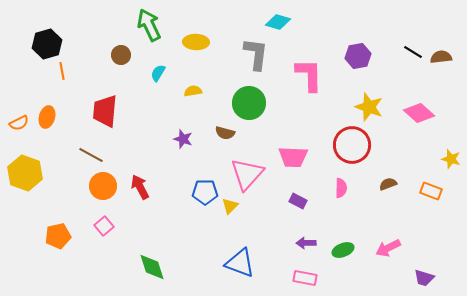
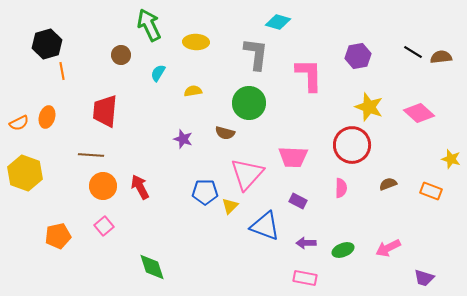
brown line at (91, 155): rotated 25 degrees counterclockwise
blue triangle at (240, 263): moved 25 px right, 37 px up
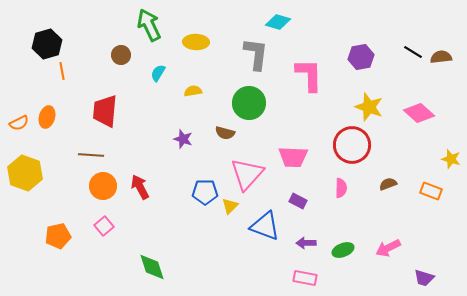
purple hexagon at (358, 56): moved 3 px right, 1 px down
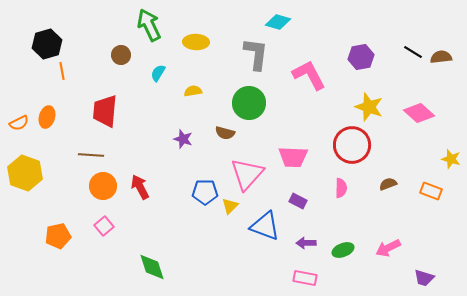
pink L-shape at (309, 75): rotated 27 degrees counterclockwise
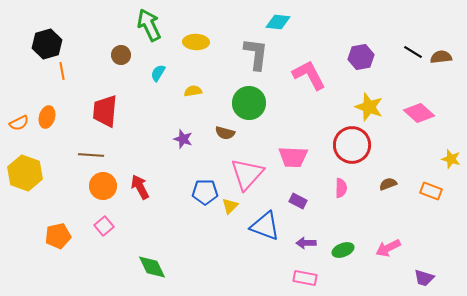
cyan diamond at (278, 22): rotated 10 degrees counterclockwise
green diamond at (152, 267): rotated 8 degrees counterclockwise
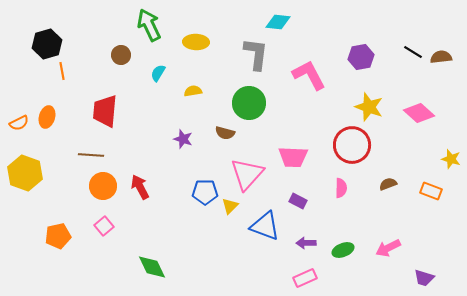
pink rectangle at (305, 278): rotated 35 degrees counterclockwise
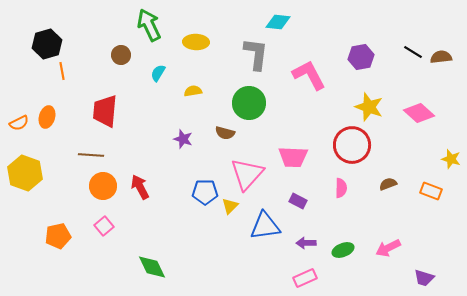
blue triangle at (265, 226): rotated 28 degrees counterclockwise
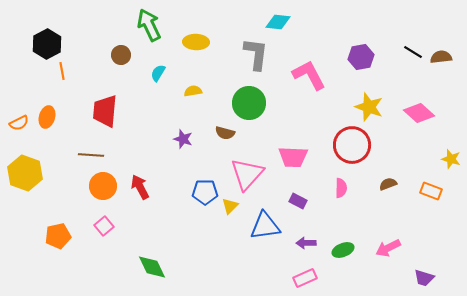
black hexagon at (47, 44): rotated 12 degrees counterclockwise
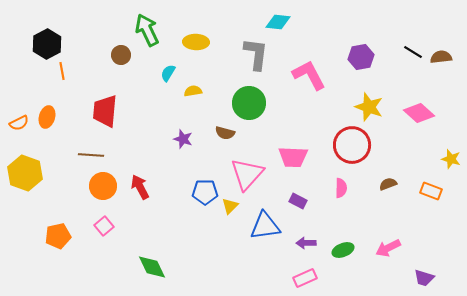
green arrow at (149, 25): moved 2 px left, 5 px down
cyan semicircle at (158, 73): moved 10 px right
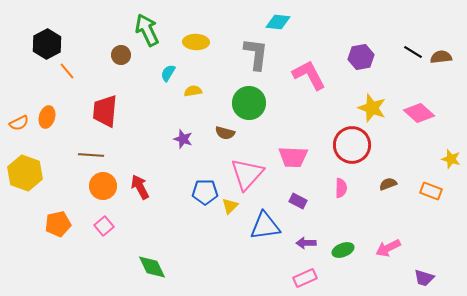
orange line at (62, 71): moved 5 px right; rotated 30 degrees counterclockwise
yellow star at (369, 107): moved 3 px right, 1 px down
orange pentagon at (58, 236): moved 12 px up
